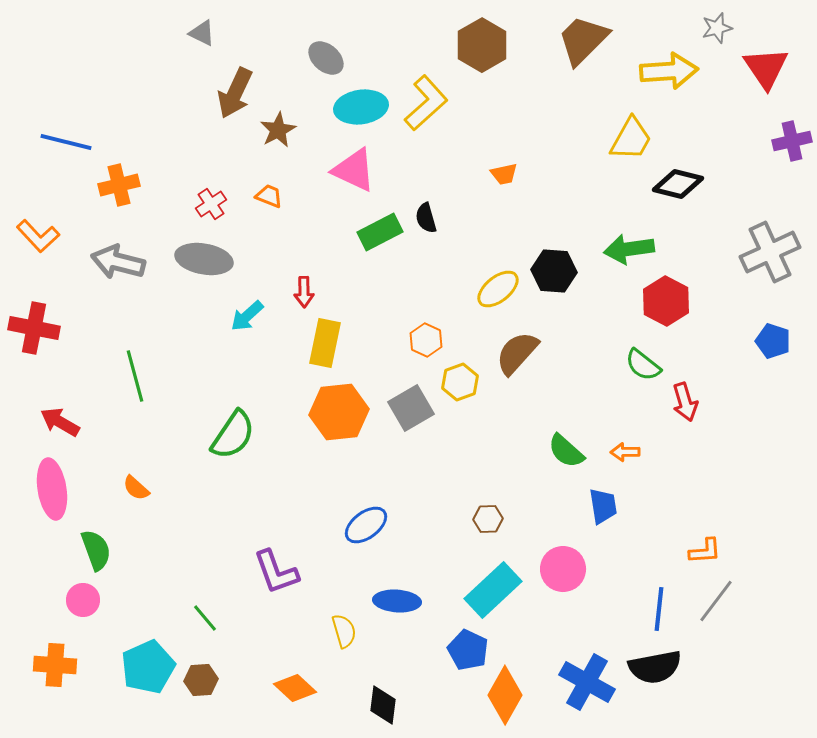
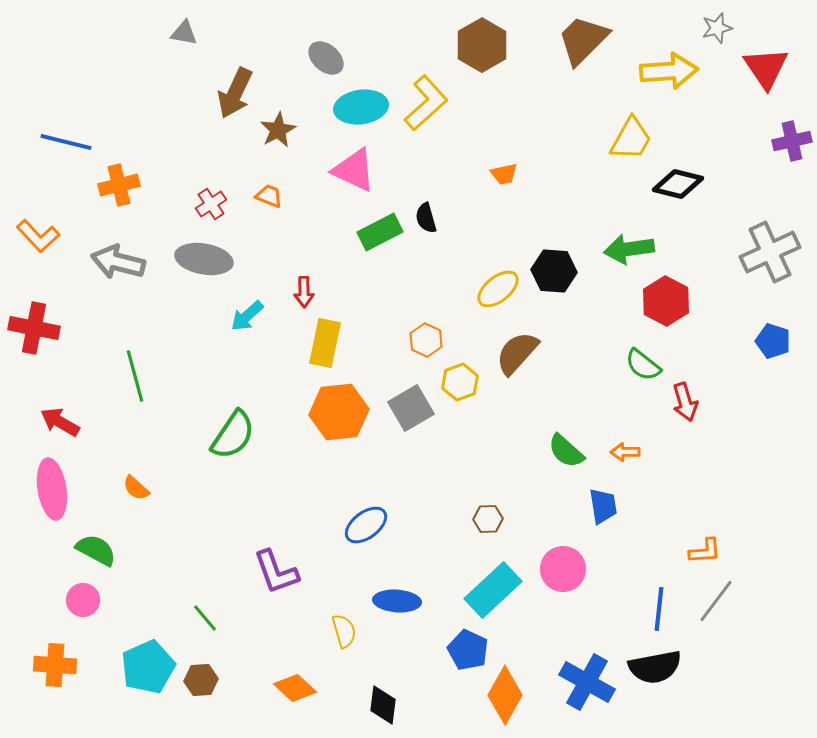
gray triangle at (202, 33): moved 18 px left; rotated 16 degrees counterclockwise
green semicircle at (96, 550): rotated 42 degrees counterclockwise
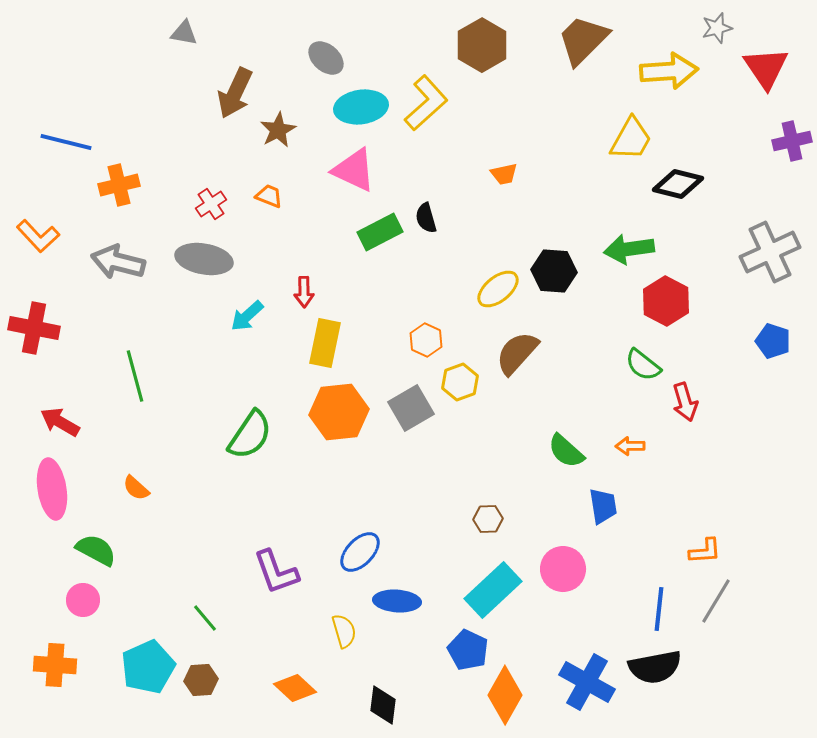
green semicircle at (233, 435): moved 17 px right
orange arrow at (625, 452): moved 5 px right, 6 px up
blue ellipse at (366, 525): moved 6 px left, 27 px down; rotated 9 degrees counterclockwise
gray line at (716, 601): rotated 6 degrees counterclockwise
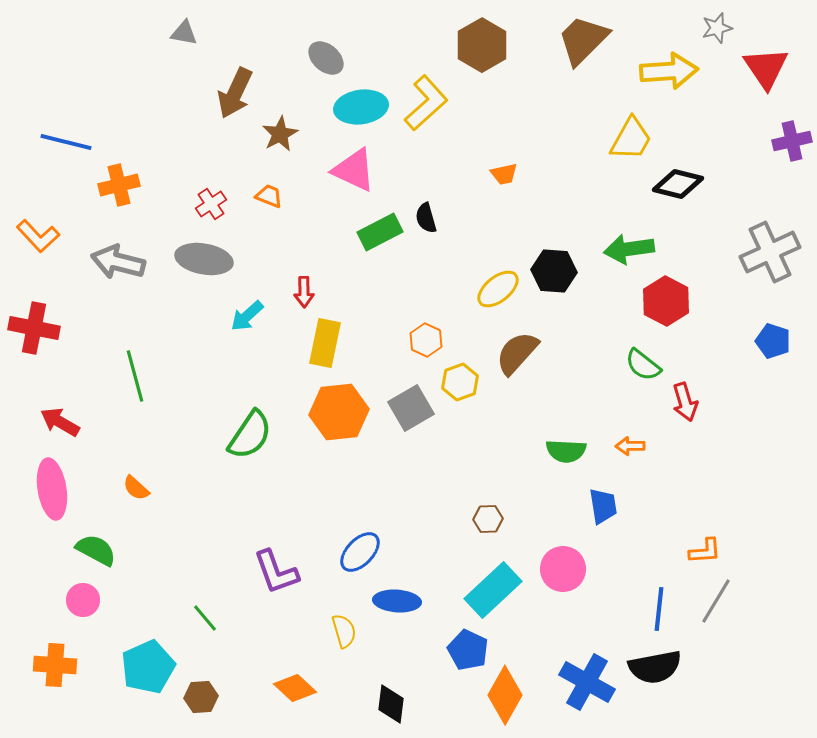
brown star at (278, 130): moved 2 px right, 4 px down
green semicircle at (566, 451): rotated 39 degrees counterclockwise
brown hexagon at (201, 680): moved 17 px down
black diamond at (383, 705): moved 8 px right, 1 px up
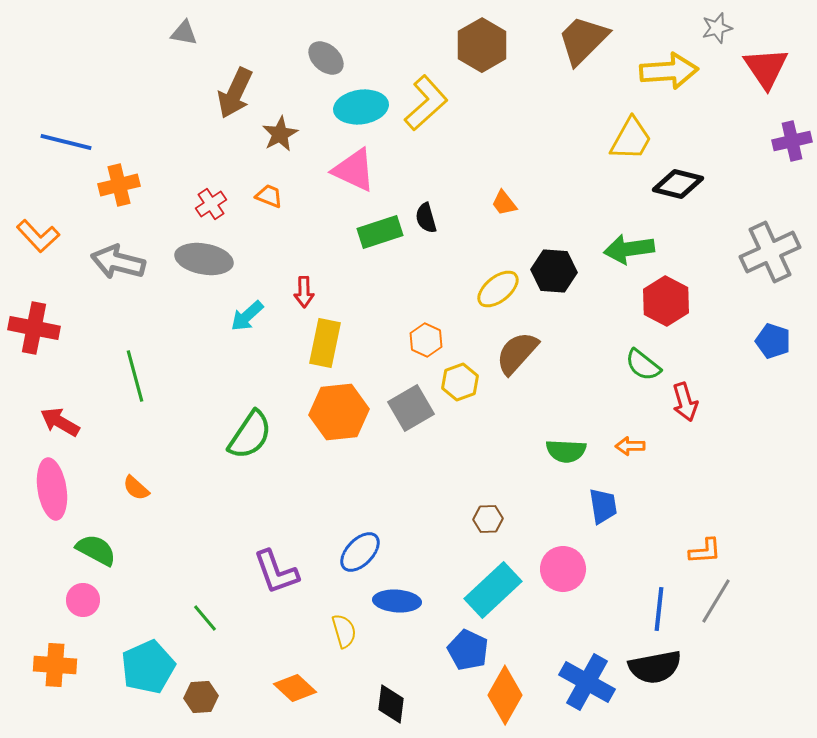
orange trapezoid at (504, 174): moved 29 px down; rotated 64 degrees clockwise
green rectangle at (380, 232): rotated 9 degrees clockwise
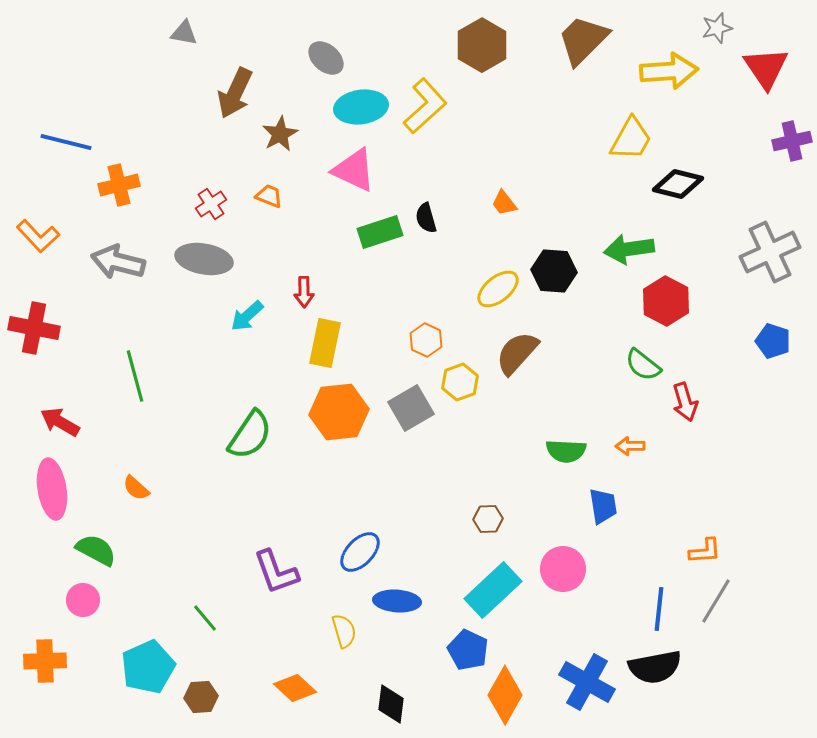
yellow L-shape at (426, 103): moved 1 px left, 3 px down
orange cross at (55, 665): moved 10 px left, 4 px up; rotated 6 degrees counterclockwise
